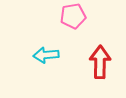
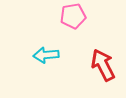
red arrow: moved 3 px right, 3 px down; rotated 28 degrees counterclockwise
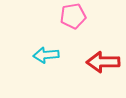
red arrow: moved 3 px up; rotated 64 degrees counterclockwise
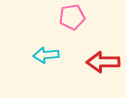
pink pentagon: moved 1 px left, 1 px down
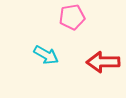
cyan arrow: rotated 145 degrees counterclockwise
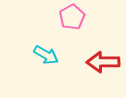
pink pentagon: rotated 20 degrees counterclockwise
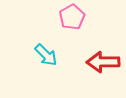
cyan arrow: rotated 15 degrees clockwise
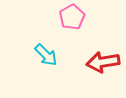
red arrow: rotated 8 degrees counterclockwise
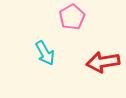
cyan arrow: moved 1 px left, 2 px up; rotated 15 degrees clockwise
